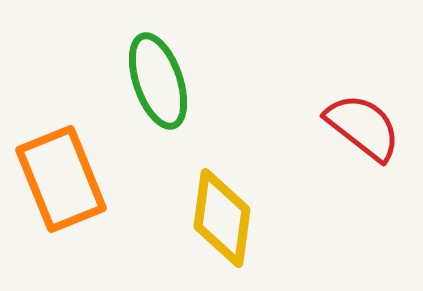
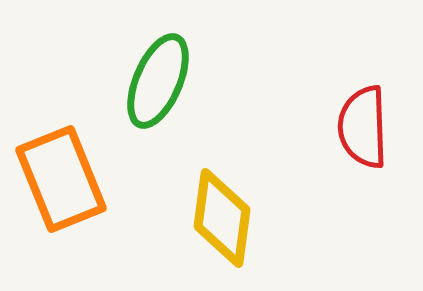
green ellipse: rotated 42 degrees clockwise
red semicircle: rotated 130 degrees counterclockwise
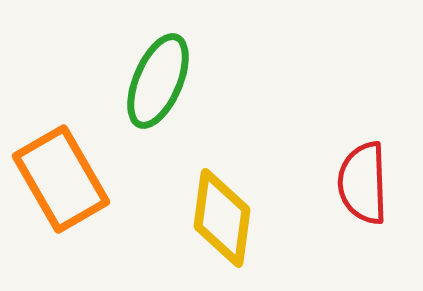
red semicircle: moved 56 px down
orange rectangle: rotated 8 degrees counterclockwise
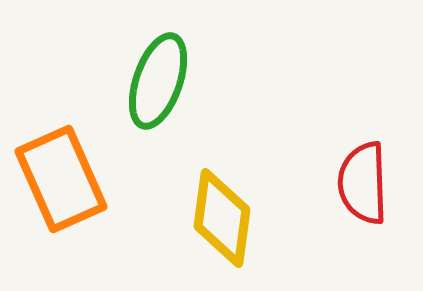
green ellipse: rotated 4 degrees counterclockwise
orange rectangle: rotated 6 degrees clockwise
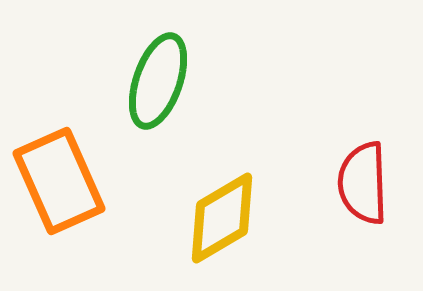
orange rectangle: moved 2 px left, 2 px down
yellow diamond: rotated 52 degrees clockwise
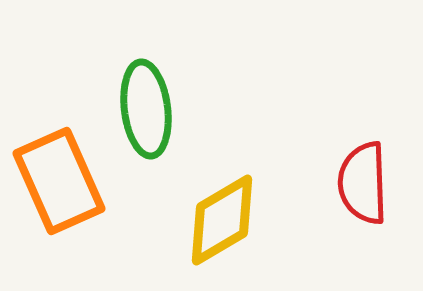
green ellipse: moved 12 px left, 28 px down; rotated 26 degrees counterclockwise
yellow diamond: moved 2 px down
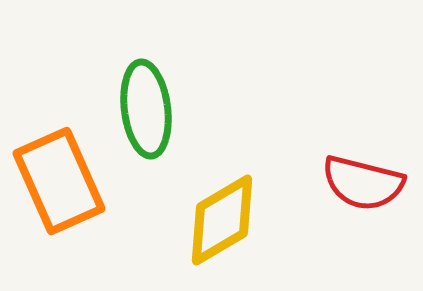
red semicircle: rotated 74 degrees counterclockwise
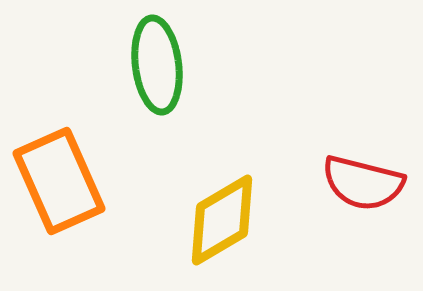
green ellipse: moved 11 px right, 44 px up
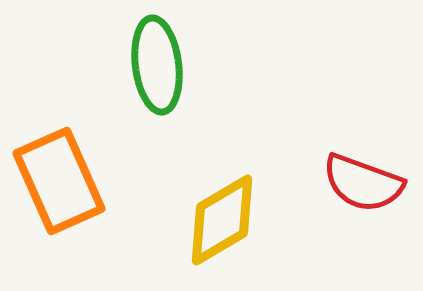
red semicircle: rotated 6 degrees clockwise
